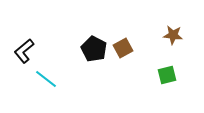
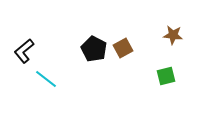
green square: moved 1 px left, 1 px down
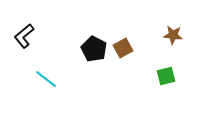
black L-shape: moved 15 px up
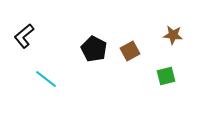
brown square: moved 7 px right, 3 px down
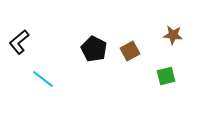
black L-shape: moved 5 px left, 6 px down
cyan line: moved 3 px left
